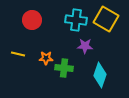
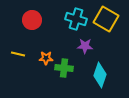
cyan cross: moved 1 px up; rotated 10 degrees clockwise
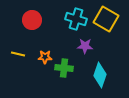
orange star: moved 1 px left, 1 px up
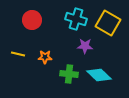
yellow square: moved 2 px right, 4 px down
green cross: moved 5 px right, 6 px down
cyan diamond: moved 1 px left; rotated 65 degrees counterclockwise
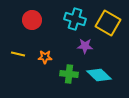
cyan cross: moved 1 px left
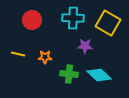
cyan cross: moved 2 px left, 1 px up; rotated 15 degrees counterclockwise
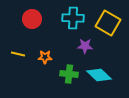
red circle: moved 1 px up
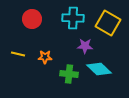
cyan diamond: moved 6 px up
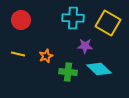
red circle: moved 11 px left, 1 px down
orange star: moved 1 px right, 1 px up; rotated 24 degrees counterclockwise
green cross: moved 1 px left, 2 px up
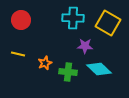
orange star: moved 1 px left, 7 px down
